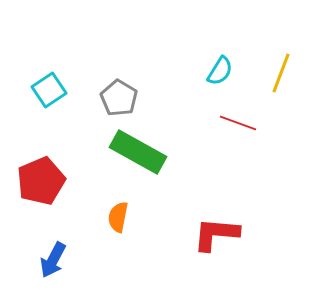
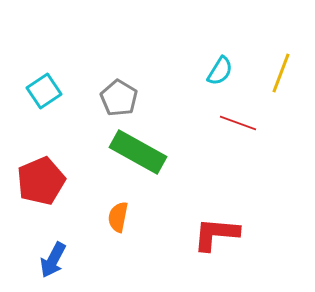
cyan square: moved 5 px left, 1 px down
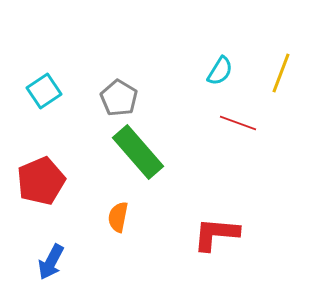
green rectangle: rotated 20 degrees clockwise
blue arrow: moved 2 px left, 2 px down
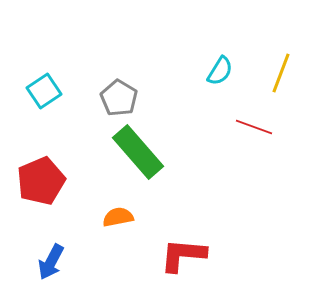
red line: moved 16 px right, 4 px down
orange semicircle: rotated 68 degrees clockwise
red L-shape: moved 33 px left, 21 px down
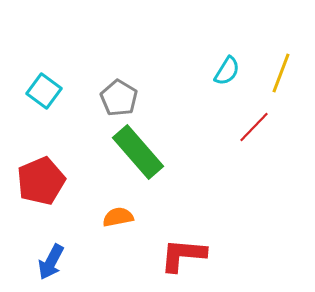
cyan semicircle: moved 7 px right
cyan square: rotated 20 degrees counterclockwise
red line: rotated 66 degrees counterclockwise
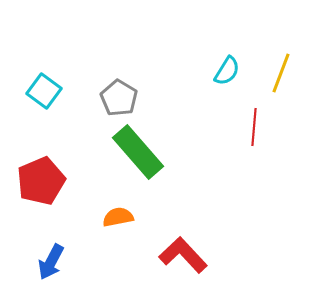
red line: rotated 39 degrees counterclockwise
red L-shape: rotated 42 degrees clockwise
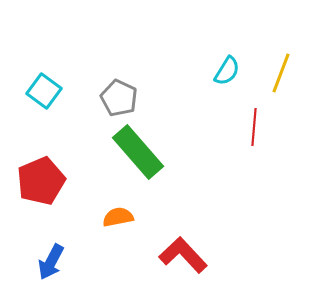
gray pentagon: rotated 6 degrees counterclockwise
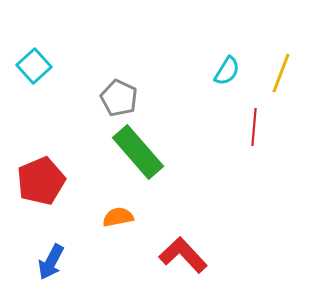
cyan square: moved 10 px left, 25 px up; rotated 12 degrees clockwise
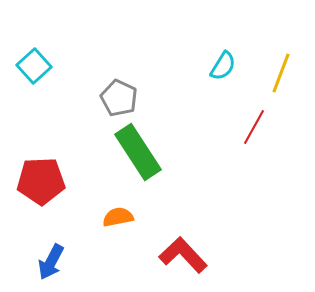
cyan semicircle: moved 4 px left, 5 px up
red line: rotated 24 degrees clockwise
green rectangle: rotated 8 degrees clockwise
red pentagon: rotated 21 degrees clockwise
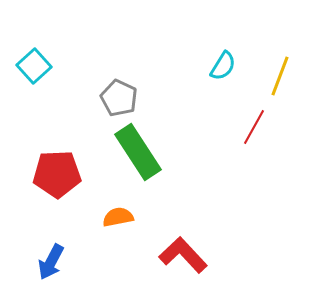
yellow line: moved 1 px left, 3 px down
red pentagon: moved 16 px right, 7 px up
